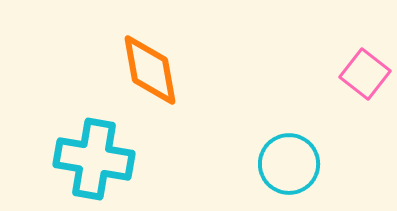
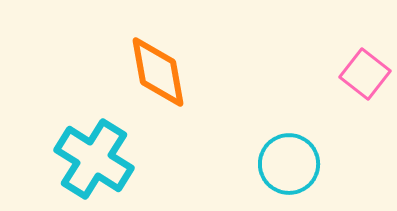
orange diamond: moved 8 px right, 2 px down
cyan cross: rotated 22 degrees clockwise
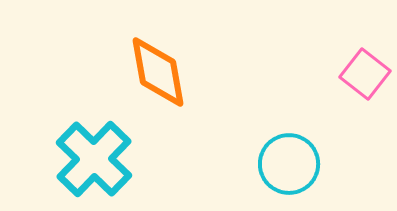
cyan cross: rotated 12 degrees clockwise
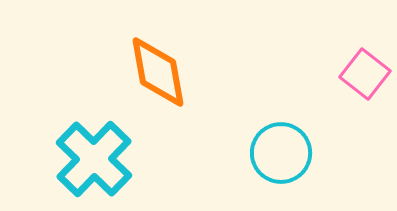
cyan circle: moved 8 px left, 11 px up
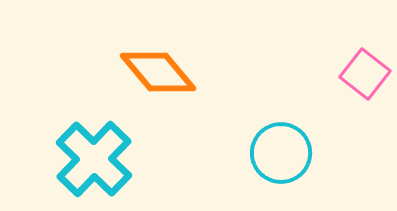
orange diamond: rotated 30 degrees counterclockwise
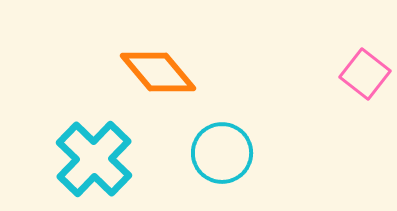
cyan circle: moved 59 px left
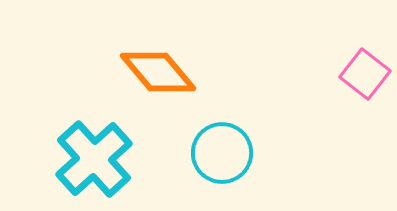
cyan cross: rotated 4 degrees clockwise
